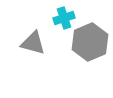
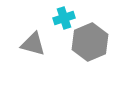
gray triangle: moved 1 px down
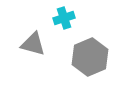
gray hexagon: moved 15 px down
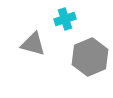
cyan cross: moved 1 px right, 1 px down
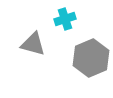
gray hexagon: moved 1 px right, 1 px down
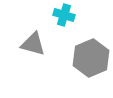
cyan cross: moved 1 px left, 4 px up; rotated 35 degrees clockwise
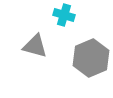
gray triangle: moved 2 px right, 2 px down
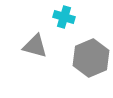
cyan cross: moved 2 px down
